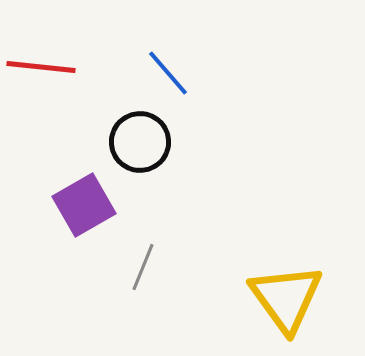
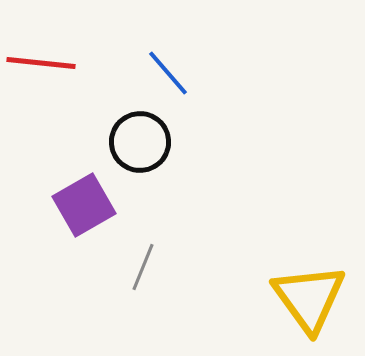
red line: moved 4 px up
yellow triangle: moved 23 px right
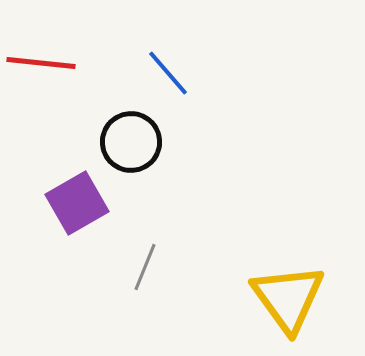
black circle: moved 9 px left
purple square: moved 7 px left, 2 px up
gray line: moved 2 px right
yellow triangle: moved 21 px left
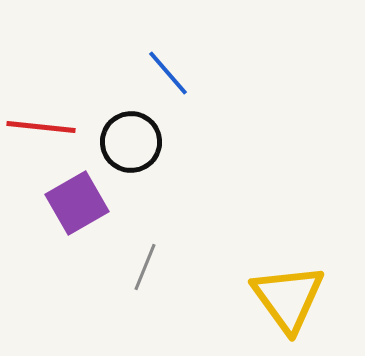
red line: moved 64 px down
